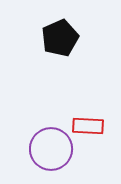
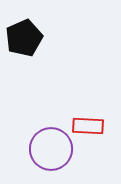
black pentagon: moved 36 px left
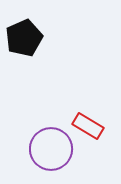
red rectangle: rotated 28 degrees clockwise
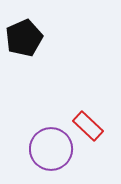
red rectangle: rotated 12 degrees clockwise
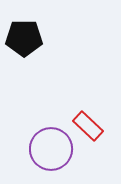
black pentagon: rotated 24 degrees clockwise
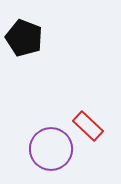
black pentagon: rotated 21 degrees clockwise
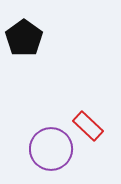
black pentagon: rotated 15 degrees clockwise
